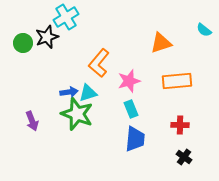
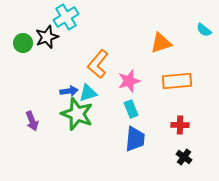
orange L-shape: moved 1 px left, 1 px down
blue arrow: moved 1 px up
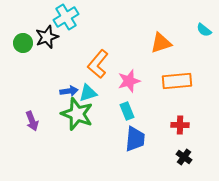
cyan rectangle: moved 4 px left, 2 px down
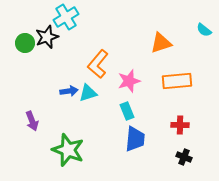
green circle: moved 2 px right
green star: moved 9 px left, 36 px down
black cross: rotated 14 degrees counterclockwise
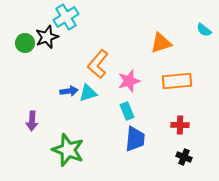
purple arrow: rotated 24 degrees clockwise
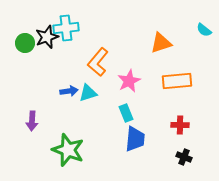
cyan cross: moved 11 px down; rotated 25 degrees clockwise
orange L-shape: moved 2 px up
pink star: rotated 10 degrees counterclockwise
cyan rectangle: moved 1 px left, 2 px down
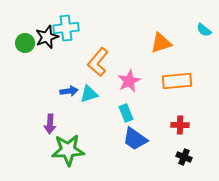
cyan triangle: moved 1 px right, 1 px down
purple arrow: moved 18 px right, 3 px down
blue trapezoid: rotated 120 degrees clockwise
green star: rotated 24 degrees counterclockwise
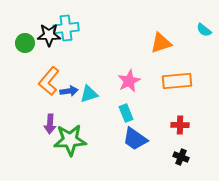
black star: moved 2 px right, 2 px up; rotated 20 degrees clockwise
orange L-shape: moved 49 px left, 19 px down
green star: moved 2 px right, 10 px up
black cross: moved 3 px left
